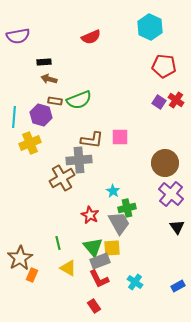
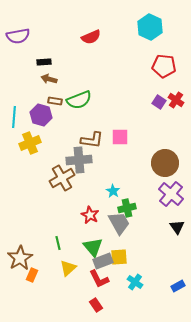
yellow square: moved 7 px right, 9 px down
gray rectangle: moved 3 px right
yellow triangle: rotated 48 degrees clockwise
red rectangle: moved 2 px right, 1 px up
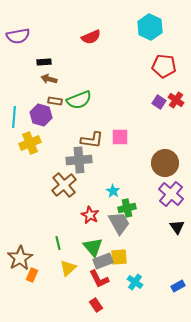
brown cross: moved 2 px right, 7 px down; rotated 10 degrees counterclockwise
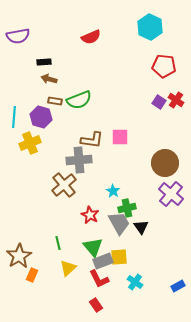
purple hexagon: moved 2 px down
black triangle: moved 36 px left
brown star: moved 1 px left, 2 px up
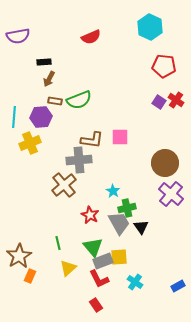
brown arrow: rotated 77 degrees counterclockwise
purple hexagon: rotated 20 degrees counterclockwise
orange rectangle: moved 2 px left, 1 px down
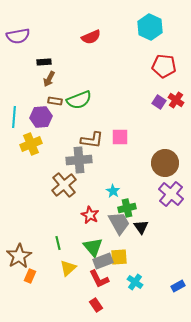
yellow cross: moved 1 px right, 1 px down
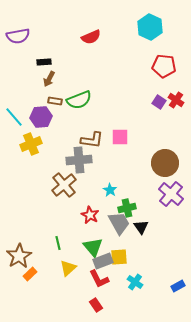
cyan line: rotated 45 degrees counterclockwise
cyan star: moved 3 px left, 1 px up
orange rectangle: moved 2 px up; rotated 24 degrees clockwise
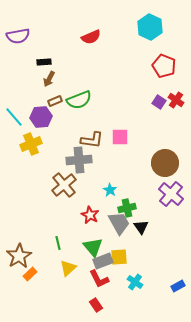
red pentagon: rotated 15 degrees clockwise
brown rectangle: rotated 32 degrees counterclockwise
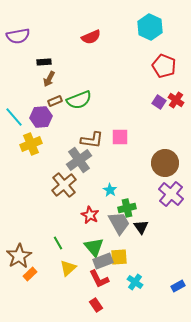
gray cross: rotated 30 degrees counterclockwise
green line: rotated 16 degrees counterclockwise
green triangle: moved 1 px right
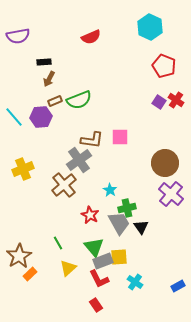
yellow cross: moved 8 px left, 25 px down
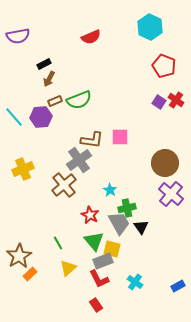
black rectangle: moved 2 px down; rotated 24 degrees counterclockwise
green triangle: moved 6 px up
yellow square: moved 7 px left, 8 px up; rotated 18 degrees clockwise
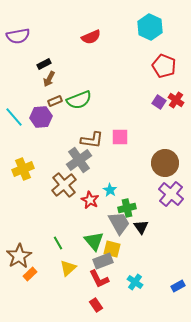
red star: moved 15 px up
